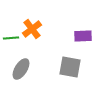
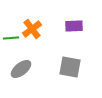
purple rectangle: moved 9 px left, 10 px up
gray ellipse: rotated 20 degrees clockwise
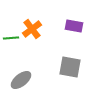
purple rectangle: rotated 12 degrees clockwise
gray ellipse: moved 11 px down
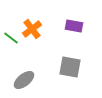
green line: rotated 42 degrees clockwise
gray ellipse: moved 3 px right
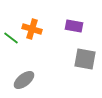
orange cross: rotated 36 degrees counterclockwise
gray square: moved 15 px right, 8 px up
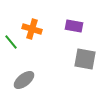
green line: moved 4 px down; rotated 14 degrees clockwise
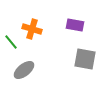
purple rectangle: moved 1 px right, 1 px up
gray ellipse: moved 10 px up
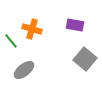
green line: moved 1 px up
gray square: rotated 30 degrees clockwise
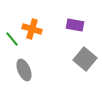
green line: moved 1 px right, 2 px up
gray ellipse: rotated 75 degrees counterclockwise
